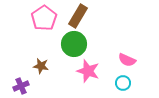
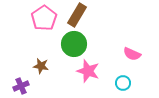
brown rectangle: moved 1 px left, 1 px up
pink semicircle: moved 5 px right, 6 px up
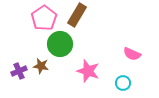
green circle: moved 14 px left
purple cross: moved 2 px left, 15 px up
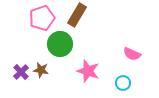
pink pentagon: moved 2 px left; rotated 15 degrees clockwise
brown star: moved 4 px down
purple cross: moved 2 px right, 1 px down; rotated 21 degrees counterclockwise
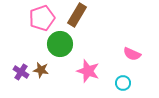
purple cross: rotated 14 degrees counterclockwise
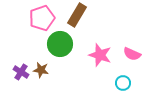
pink star: moved 12 px right, 16 px up
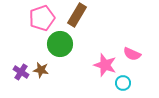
pink star: moved 5 px right, 10 px down
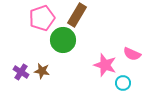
green circle: moved 3 px right, 4 px up
brown star: moved 1 px right, 1 px down
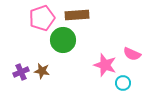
brown rectangle: rotated 55 degrees clockwise
purple cross: rotated 35 degrees clockwise
